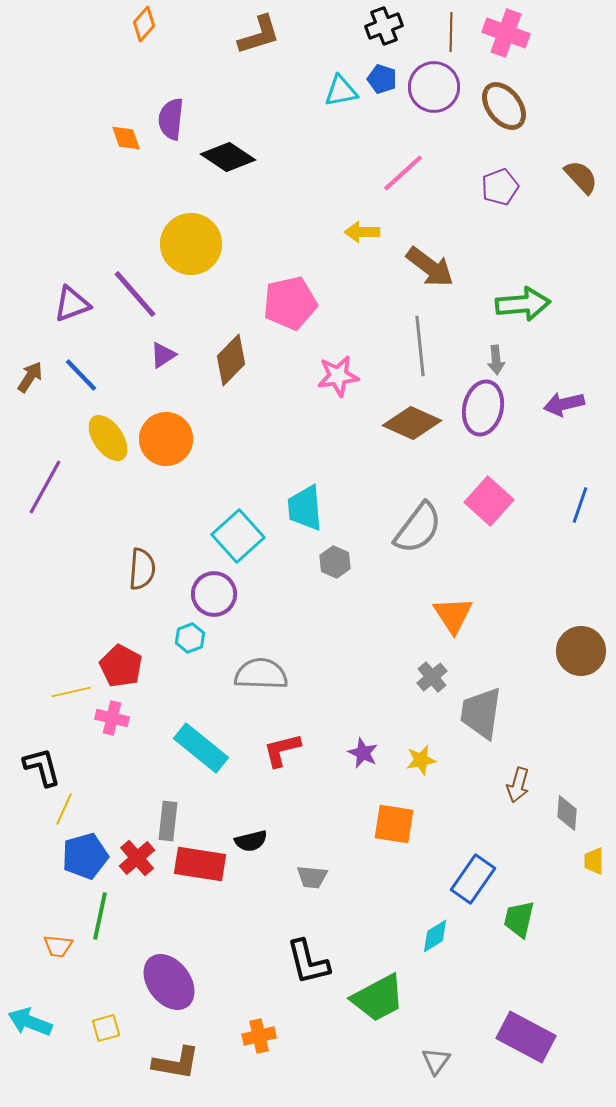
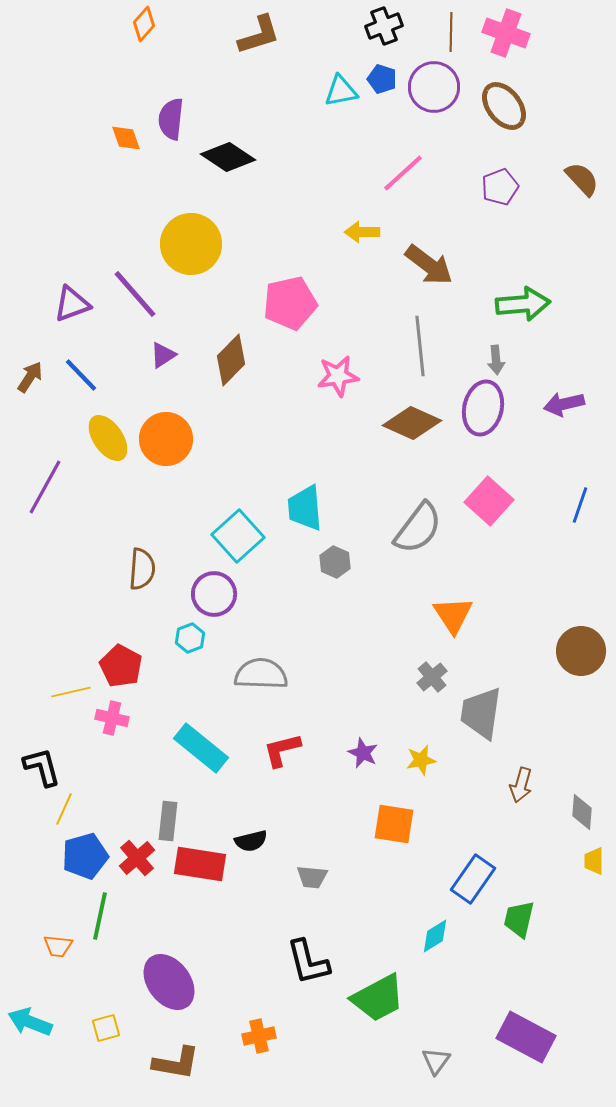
brown semicircle at (581, 177): moved 1 px right, 2 px down
brown arrow at (430, 267): moved 1 px left, 2 px up
brown arrow at (518, 785): moved 3 px right
gray diamond at (567, 813): moved 15 px right, 1 px up
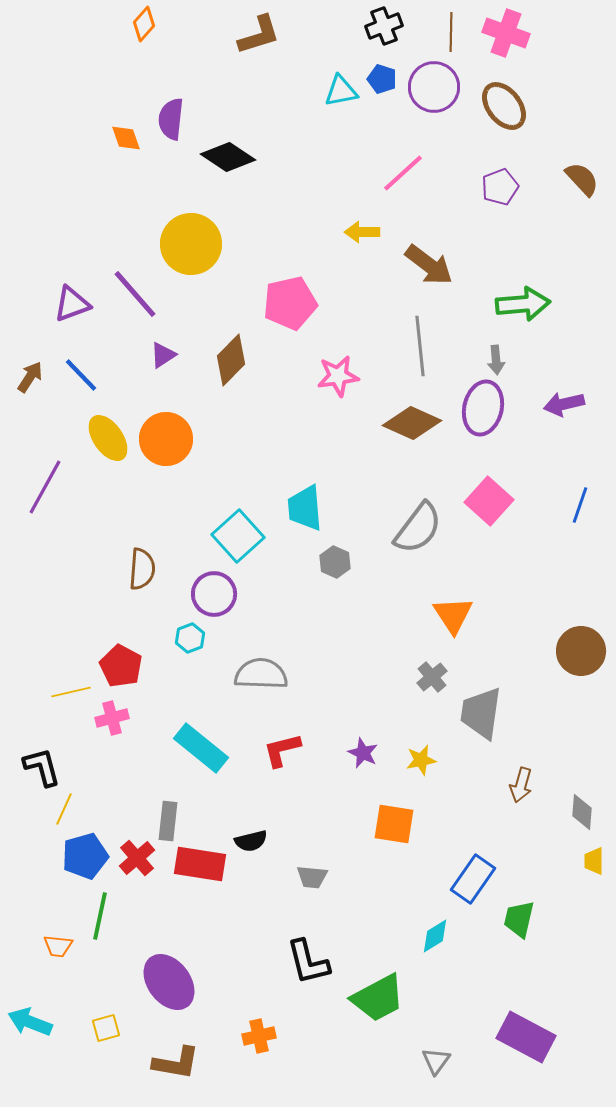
pink cross at (112, 718): rotated 28 degrees counterclockwise
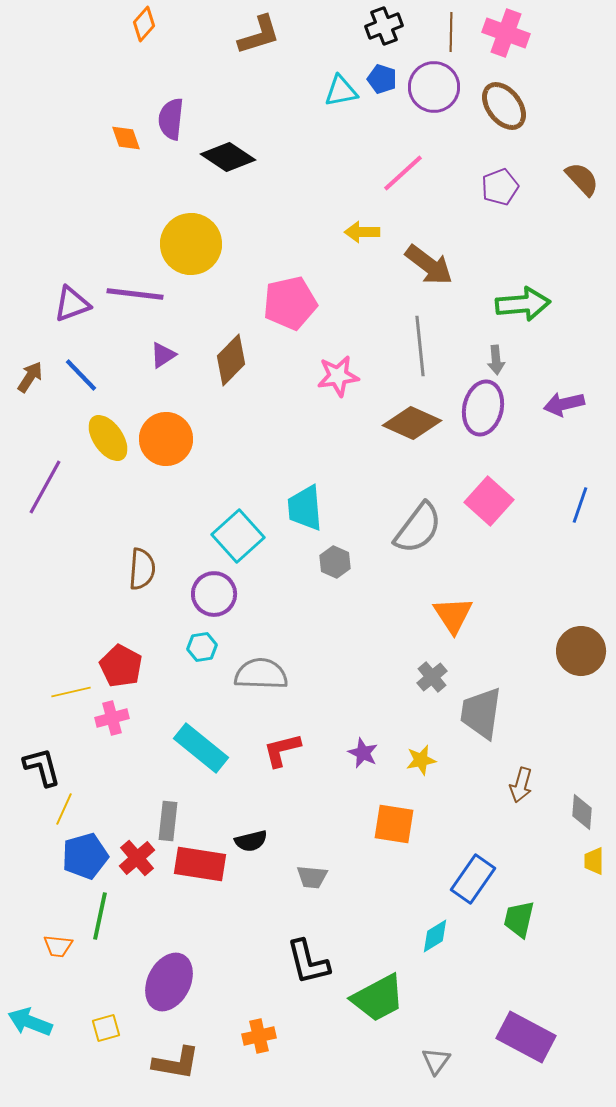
purple line at (135, 294): rotated 42 degrees counterclockwise
cyan hexagon at (190, 638): moved 12 px right, 9 px down; rotated 12 degrees clockwise
purple ellipse at (169, 982): rotated 64 degrees clockwise
